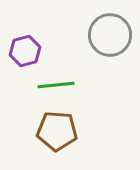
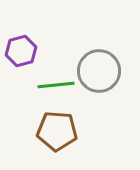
gray circle: moved 11 px left, 36 px down
purple hexagon: moved 4 px left
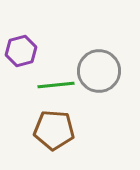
brown pentagon: moved 3 px left, 1 px up
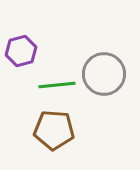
gray circle: moved 5 px right, 3 px down
green line: moved 1 px right
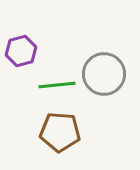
brown pentagon: moved 6 px right, 2 px down
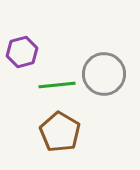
purple hexagon: moved 1 px right, 1 px down
brown pentagon: rotated 27 degrees clockwise
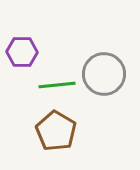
purple hexagon: rotated 16 degrees clockwise
brown pentagon: moved 4 px left, 1 px up
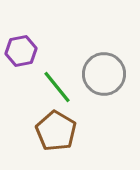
purple hexagon: moved 1 px left, 1 px up; rotated 12 degrees counterclockwise
green line: moved 2 px down; rotated 57 degrees clockwise
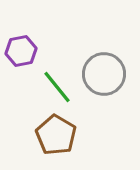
brown pentagon: moved 4 px down
